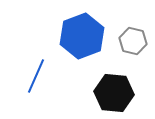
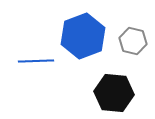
blue hexagon: moved 1 px right
blue line: moved 15 px up; rotated 64 degrees clockwise
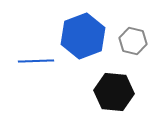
black hexagon: moved 1 px up
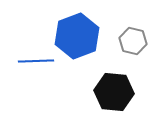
blue hexagon: moved 6 px left
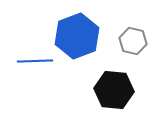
blue line: moved 1 px left
black hexagon: moved 2 px up
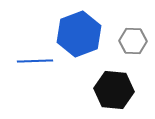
blue hexagon: moved 2 px right, 2 px up
gray hexagon: rotated 12 degrees counterclockwise
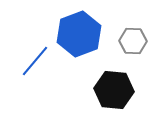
blue line: rotated 48 degrees counterclockwise
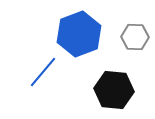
gray hexagon: moved 2 px right, 4 px up
blue line: moved 8 px right, 11 px down
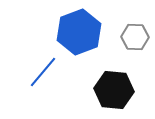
blue hexagon: moved 2 px up
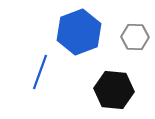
blue line: moved 3 px left; rotated 20 degrees counterclockwise
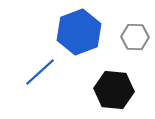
blue line: rotated 28 degrees clockwise
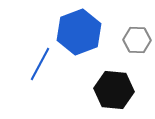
gray hexagon: moved 2 px right, 3 px down
blue line: moved 8 px up; rotated 20 degrees counterclockwise
